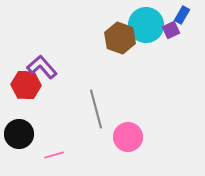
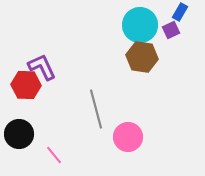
blue rectangle: moved 2 px left, 3 px up
cyan circle: moved 6 px left
brown hexagon: moved 22 px right, 19 px down; rotated 12 degrees counterclockwise
purple L-shape: rotated 16 degrees clockwise
pink line: rotated 66 degrees clockwise
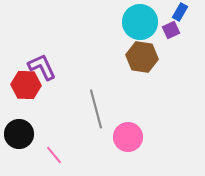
cyan circle: moved 3 px up
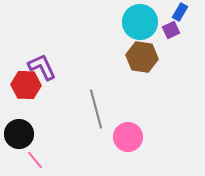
pink line: moved 19 px left, 5 px down
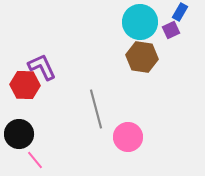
red hexagon: moved 1 px left
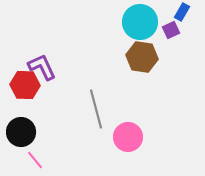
blue rectangle: moved 2 px right
black circle: moved 2 px right, 2 px up
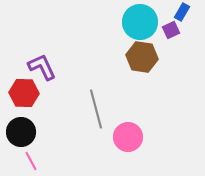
red hexagon: moved 1 px left, 8 px down
pink line: moved 4 px left, 1 px down; rotated 12 degrees clockwise
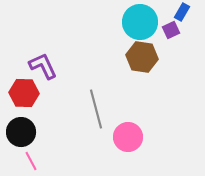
purple L-shape: moved 1 px right, 1 px up
